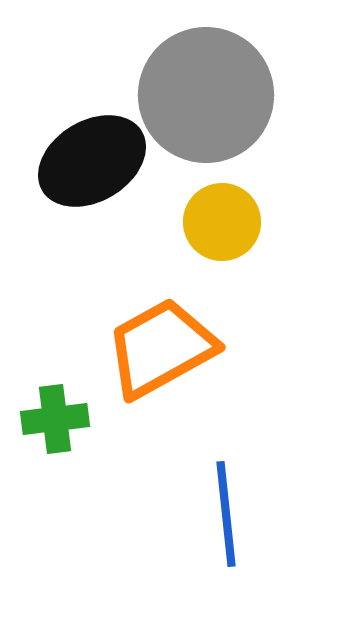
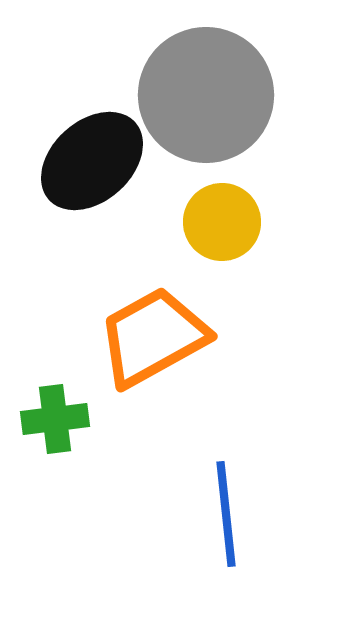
black ellipse: rotated 11 degrees counterclockwise
orange trapezoid: moved 8 px left, 11 px up
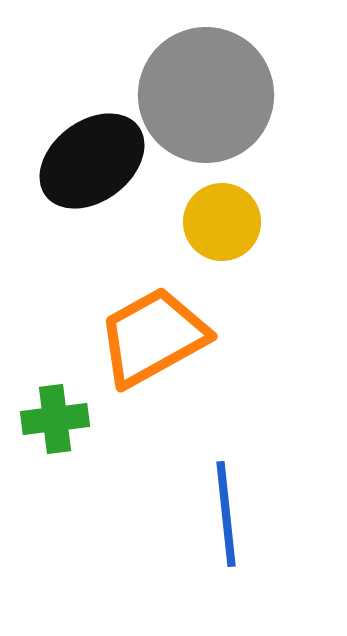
black ellipse: rotated 5 degrees clockwise
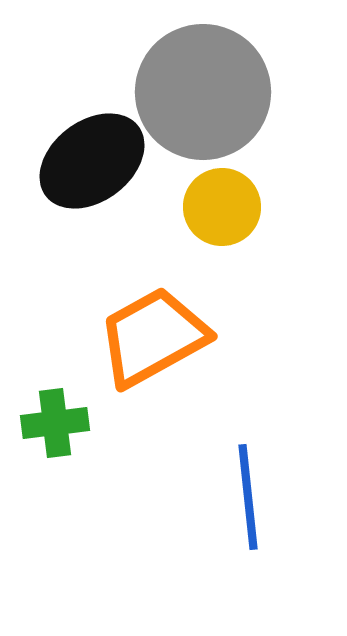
gray circle: moved 3 px left, 3 px up
yellow circle: moved 15 px up
green cross: moved 4 px down
blue line: moved 22 px right, 17 px up
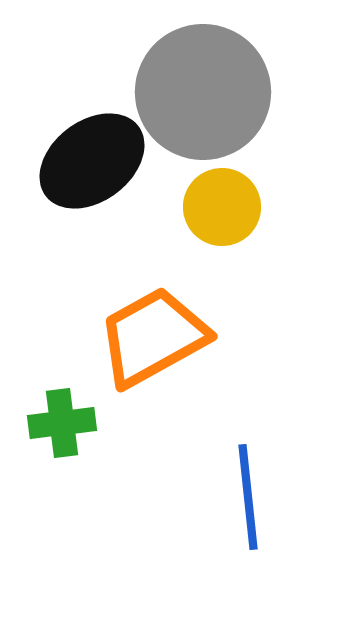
green cross: moved 7 px right
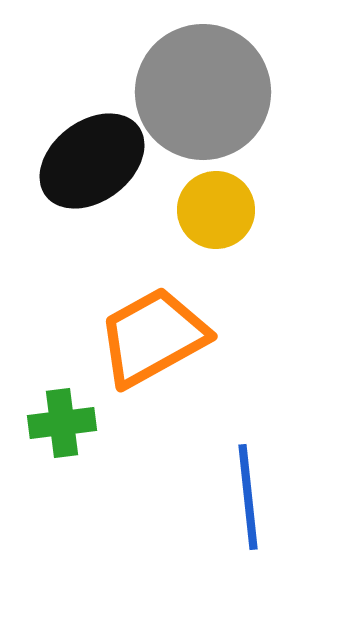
yellow circle: moved 6 px left, 3 px down
